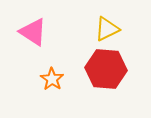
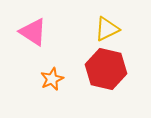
red hexagon: rotated 9 degrees clockwise
orange star: rotated 15 degrees clockwise
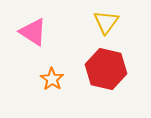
yellow triangle: moved 1 px left, 7 px up; rotated 28 degrees counterclockwise
orange star: rotated 15 degrees counterclockwise
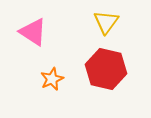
orange star: rotated 15 degrees clockwise
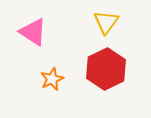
red hexagon: rotated 21 degrees clockwise
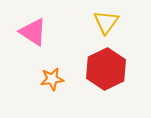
orange star: rotated 15 degrees clockwise
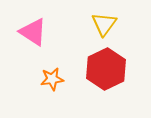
yellow triangle: moved 2 px left, 2 px down
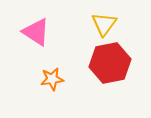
pink triangle: moved 3 px right
red hexagon: moved 4 px right, 6 px up; rotated 15 degrees clockwise
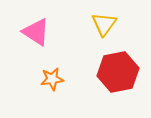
red hexagon: moved 8 px right, 9 px down
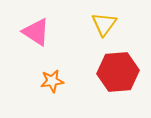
red hexagon: rotated 6 degrees clockwise
orange star: moved 2 px down
